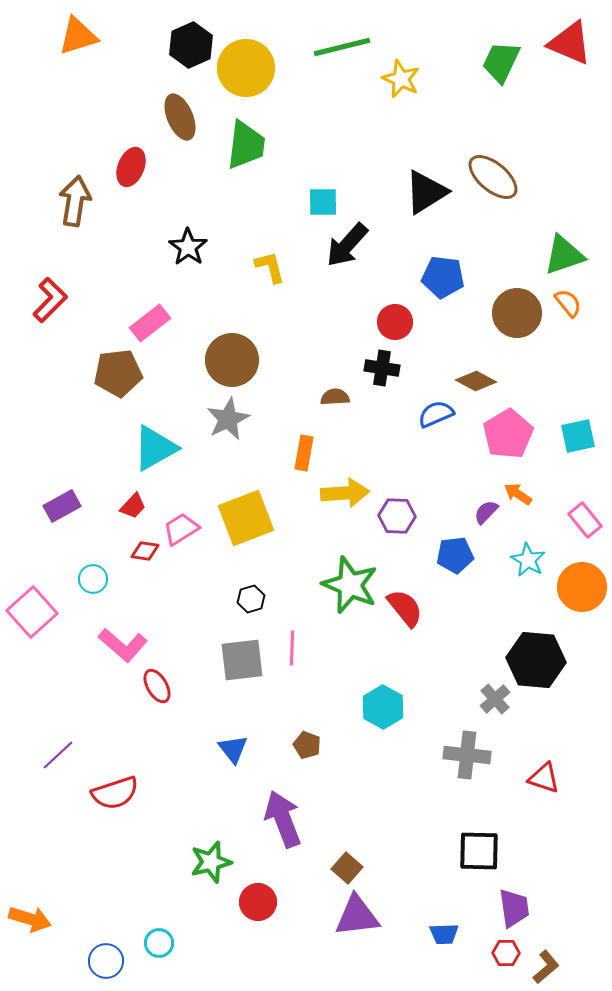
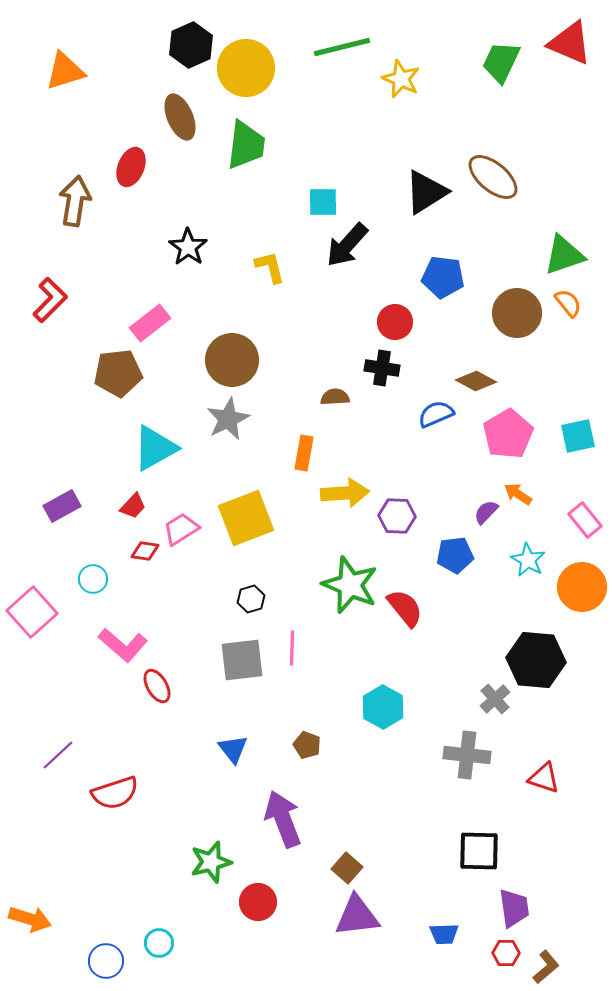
orange triangle at (78, 36): moved 13 px left, 35 px down
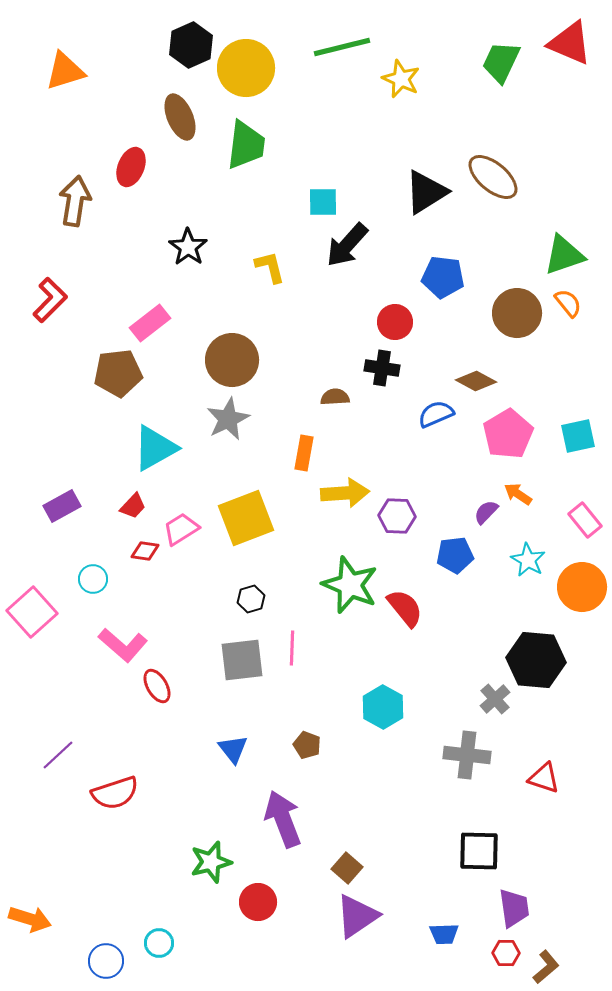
purple triangle at (357, 916): rotated 27 degrees counterclockwise
